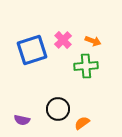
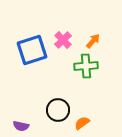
orange arrow: rotated 70 degrees counterclockwise
black circle: moved 1 px down
purple semicircle: moved 1 px left, 6 px down
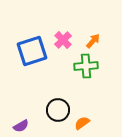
blue square: moved 1 px down
purple semicircle: rotated 42 degrees counterclockwise
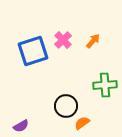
blue square: moved 1 px right
green cross: moved 19 px right, 19 px down
black circle: moved 8 px right, 4 px up
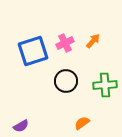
pink cross: moved 2 px right, 3 px down; rotated 18 degrees clockwise
black circle: moved 25 px up
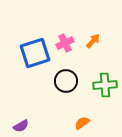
blue square: moved 2 px right, 2 px down
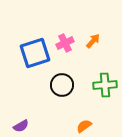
black circle: moved 4 px left, 4 px down
orange semicircle: moved 2 px right, 3 px down
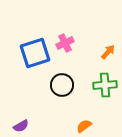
orange arrow: moved 15 px right, 11 px down
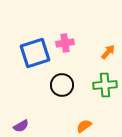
pink cross: rotated 18 degrees clockwise
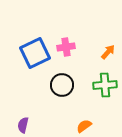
pink cross: moved 1 px right, 4 px down
blue square: rotated 8 degrees counterclockwise
purple semicircle: moved 2 px right, 1 px up; rotated 133 degrees clockwise
